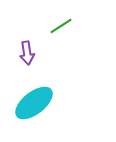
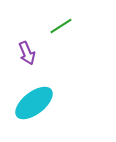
purple arrow: rotated 15 degrees counterclockwise
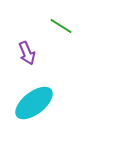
green line: rotated 65 degrees clockwise
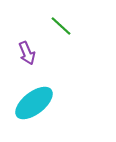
green line: rotated 10 degrees clockwise
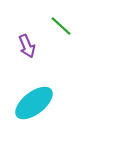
purple arrow: moved 7 px up
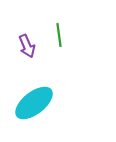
green line: moved 2 px left, 9 px down; rotated 40 degrees clockwise
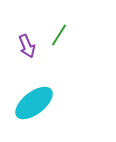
green line: rotated 40 degrees clockwise
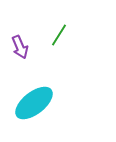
purple arrow: moved 7 px left, 1 px down
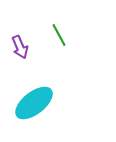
green line: rotated 60 degrees counterclockwise
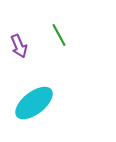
purple arrow: moved 1 px left, 1 px up
